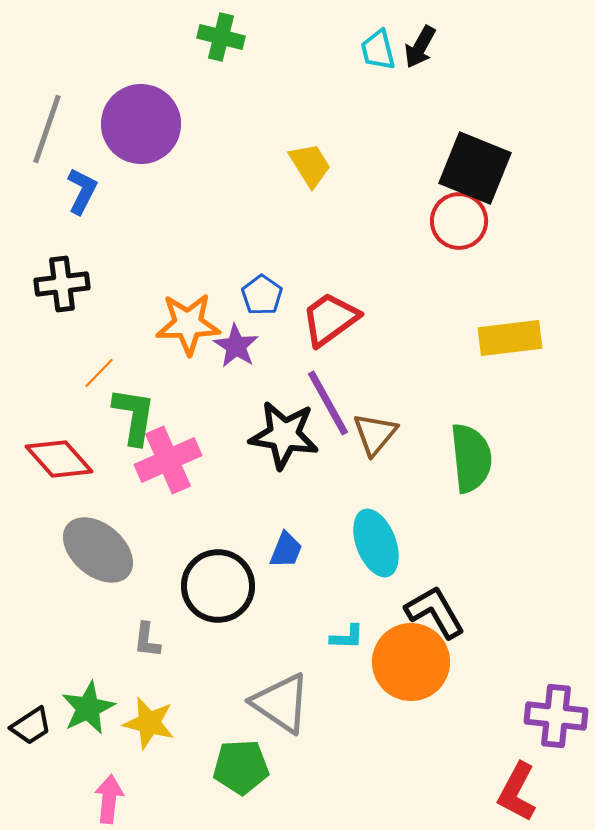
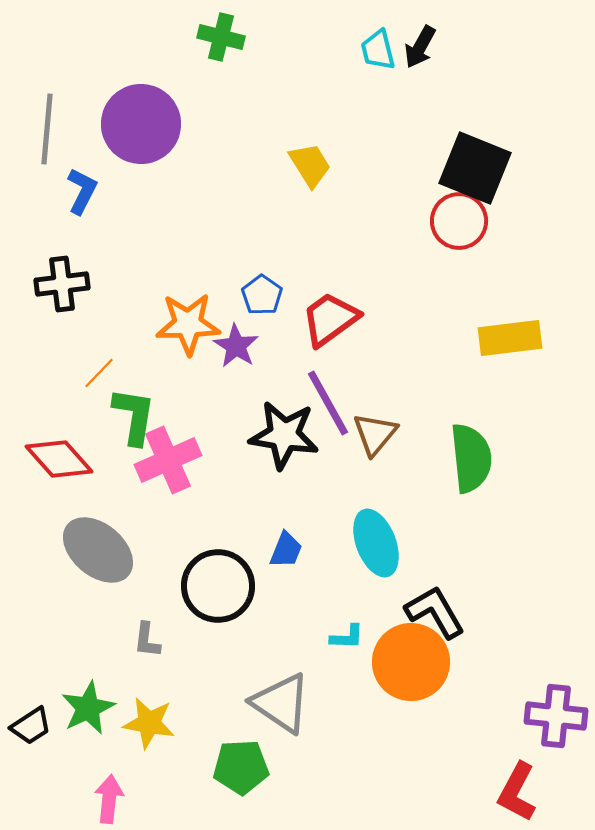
gray line: rotated 14 degrees counterclockwise
yellow star: rotated 4 degrees counterclockwise
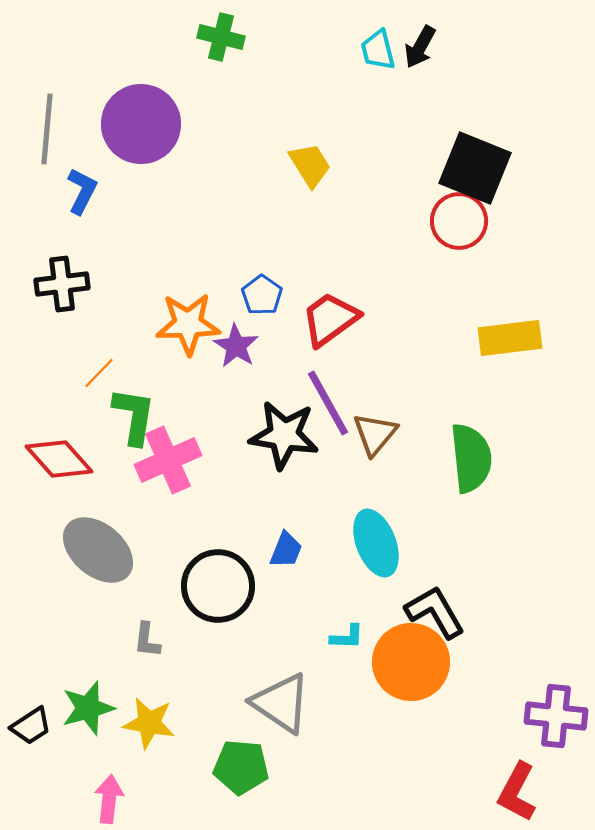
green star: rotated 10 degrees clockwise
green pentagon: rotated 8 degrees clockwise
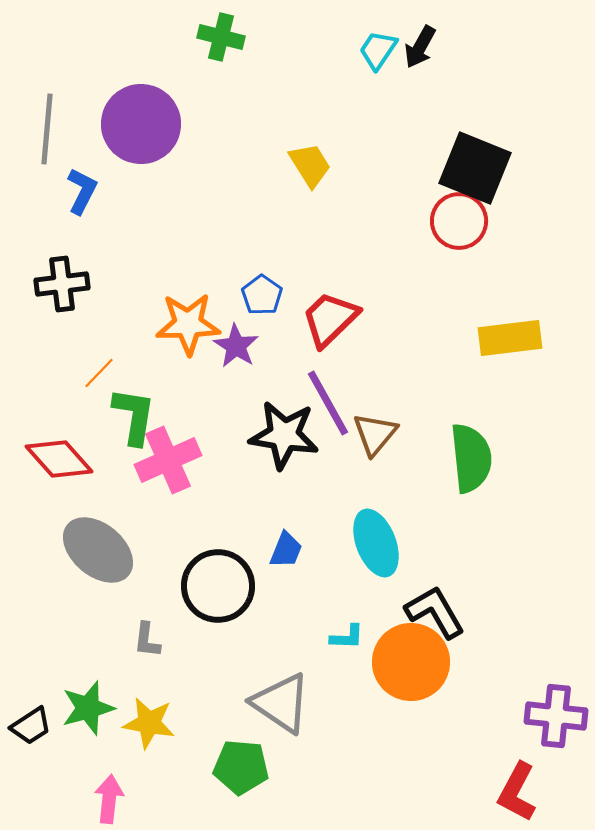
cyan trapezoid: rotated 48 degrees clockwise
red trapezoid: rotated 8 degrees counterclockwise
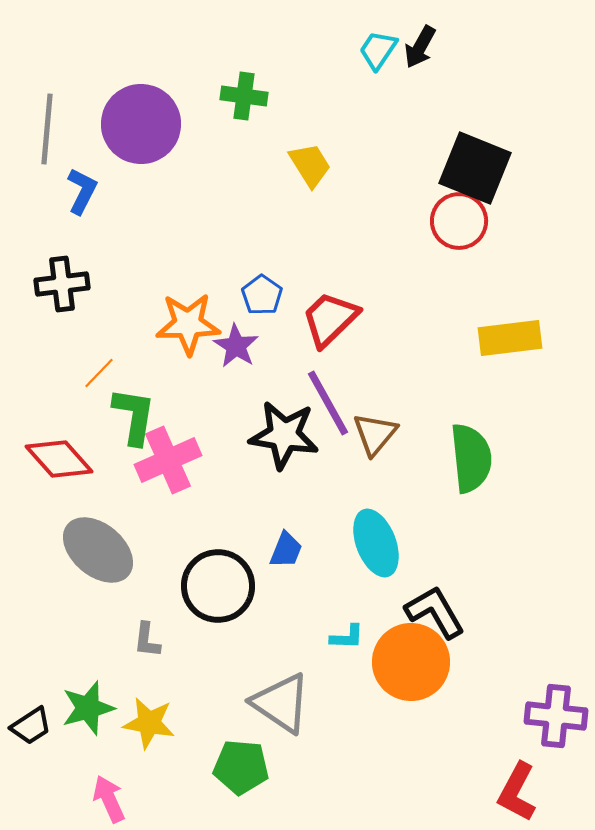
green cross: moved 23 px right, 59 px down; rotated 6 degrees counterclockwise
pink arrow: rotated 30 degrees counterclockwise
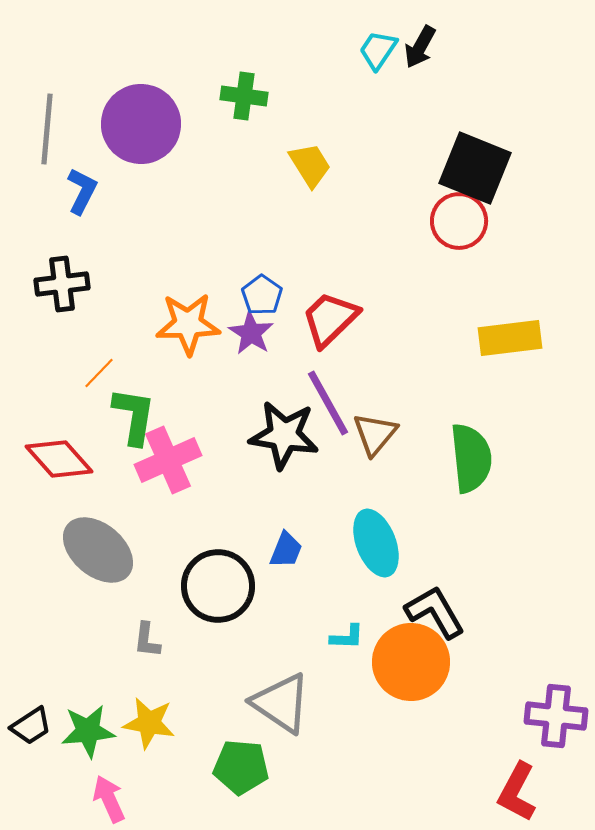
purple star: moved 15 px right, 13 px up
green star: moved 23 px down; rotated 10 degrees clockwise
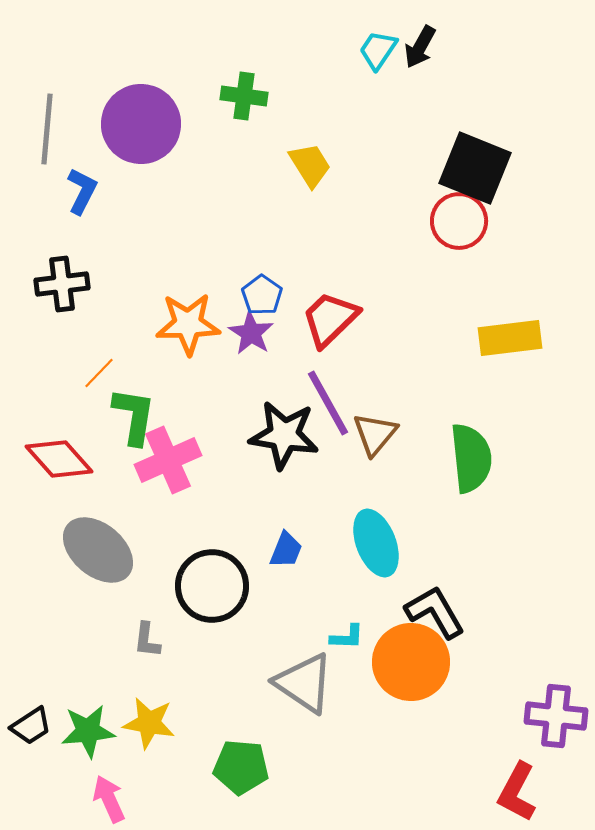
black circle: moved 6 px left
gray triangle: moved 23 px right, 20 px up
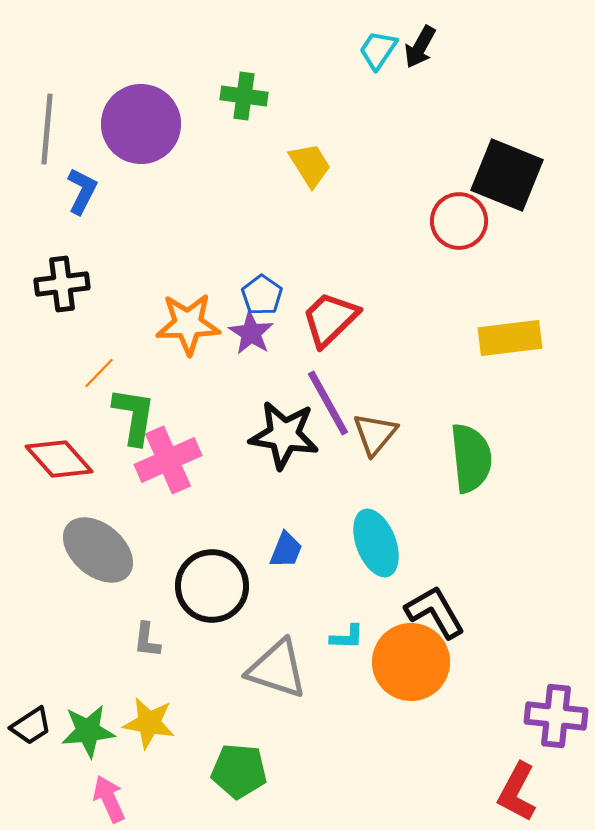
black square: moved 32 px right, 7 px down
gray triangle: moved 27 px left, 14 px up; rotated 16 degrees counterclockwise
green pentagon: moved 2 px left, 4 px down
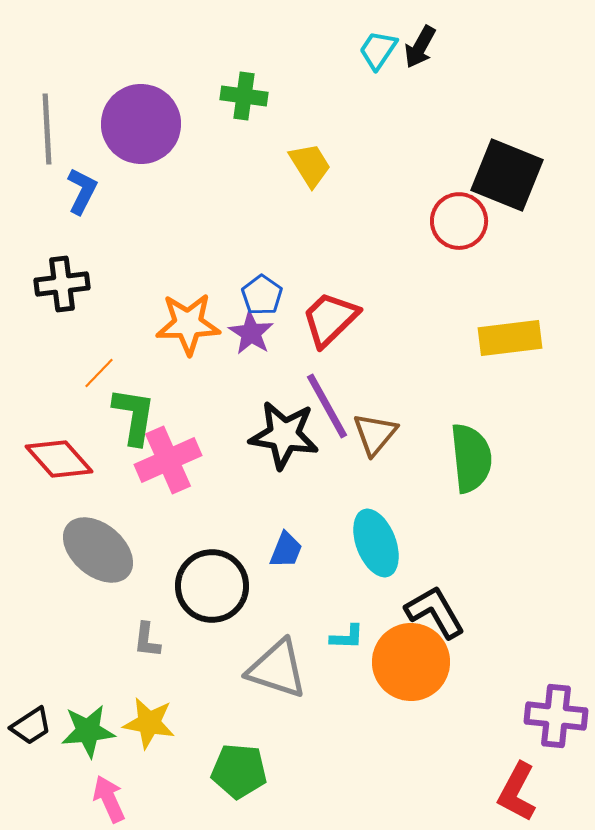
gray line: rotated 8 degrees counterclockwise
purple line: moved 1 px left, 3 px down
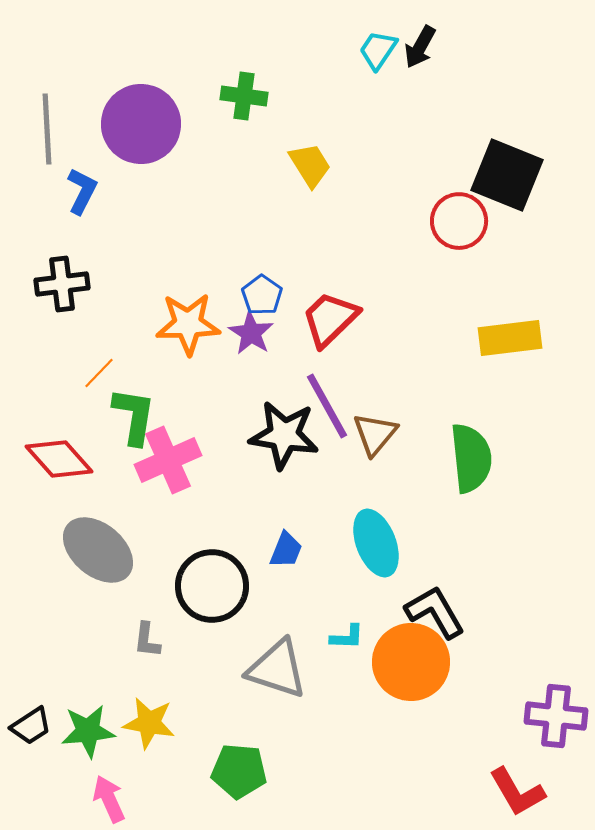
red L-shape: rotated 58 degrees counterclockwise
